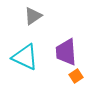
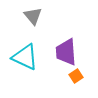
gray triangle: rotated 36 degrees counterclockwise
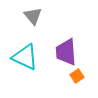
orange square: moved 1 px right
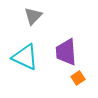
gray triangle: rotated 24 degrees clockwise
orange square: moved 1 px right, 2 px down
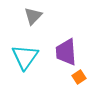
cyan triangle: rotated 40 degrees clockwise
orange square: moved 1 px right, 1 px up
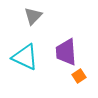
cyan triangle: rotated 40 degrees counterclockwise
orange square: moved 1 px up
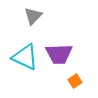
purple trapezoid: moved 7 px left, 2 px down; rotated 88 degrees counterclockwise
orange square: moved 4 px left, 5 px down
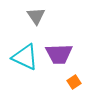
gray triangle: moved 3 px right; rotated 18 degrees counterclockwise
orange square: moved 1 px left, 1 px down
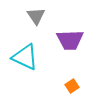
purple trapezoid: moved 11 px right, 14 px up
orange square: moved 2 px left, 4 px down
